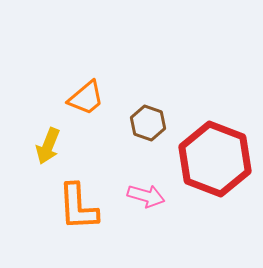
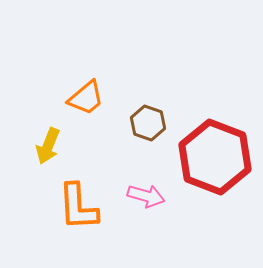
red hexagon: moved 2 px up
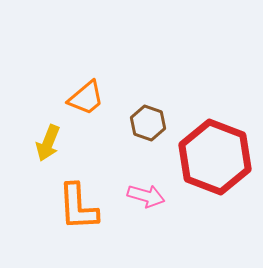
yellow arrow: moved 3 px up
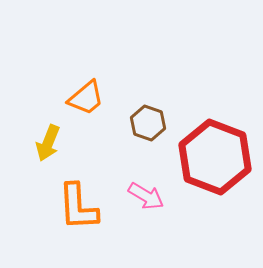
pink arrow: rotated 15 degrees clockwise
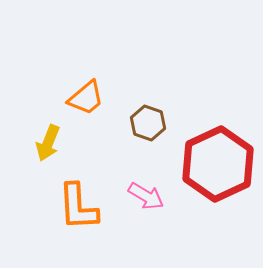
red hexagon: moved 3 px right, 7 px down; rotated 14 degrees clockwise
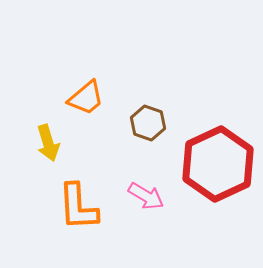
yellow arrow: rotated 39 degrees counterclockwise
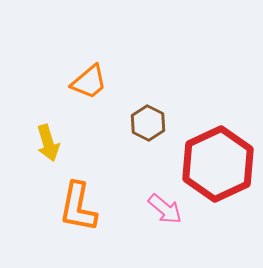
orange trapezoid: moved 3 px right, 16 px up
brown hexagon: rotated 8 degrees clockwise
pink arrow: moved 19 px right, 13 px down; rotated 9 degrees clockwise
orange L-shape: rotated 14 degrees clockwise
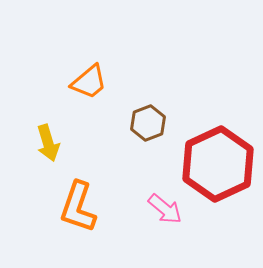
brown hexagon: rotated 12 degrees clockwise
orange L-shape: rotated 8 degrees clockwise
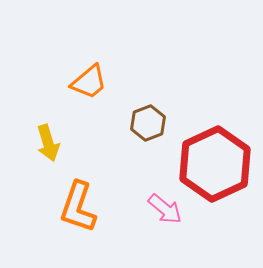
red hexagon: moved 3 px left
